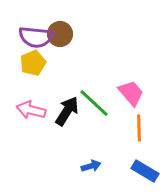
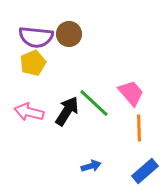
brown circle: moved 9 px right
pink arrow: moved 2 px left, 2 px down
blue rectangle: rotated 72 degrees counterclockwise
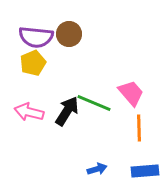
green line: rotated 20 degrees counterclockwise
blue arrow: moved 6 px right, 3 px down
blue rectangle: rotated 36 degrees clockwise
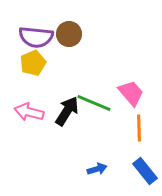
blue rectangle: rotated 56 degrees clockwise
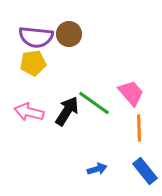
yellow pentagon: rotated 15 degrees clockwise
green line: rotated 12 degrees clockwise
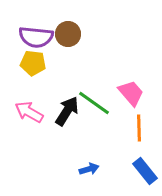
brown circle: moved 1 px left
yellow pentagon: rotated 15 degrees clockwise
pink arrow: rotated 16 degrees clockwise
blue arrow: moved 8 px left
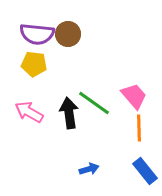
purple semicircle: moved 1 px right, 3 px up
yellow pentagon: moved 1 px right, 1 px down
pink trapezoid: moved 3 px right, 3 px down
black arrow: moved 2 px right, 2 px down; rotated 40 degrees counterclockwise
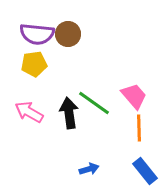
yellow pentagon: rotated 15 degrees counterclockwise
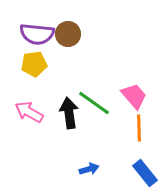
blue rectangle: moved 2 px down
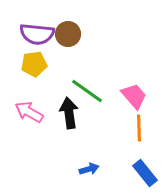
green line: moved 7 px left, 12 px up
